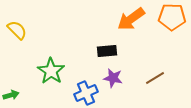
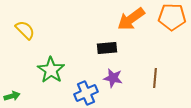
yellow semicircle: moved 8 px right
black rectangle: moved 3 px up
green star: moved 1 px up
brown line: rotated 54 degrees counterclockwise
green arrow: moved 1 px right, 1 px down
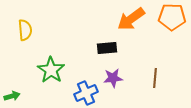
yellow semicircle: rotated 40 degrees clockwise
purple star: rotated 18 degrees counterclockwise
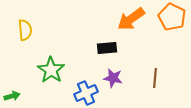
orange pentagon: rotated 24 degrees clockwise
purple star: rotated 18 degrees clockwise
